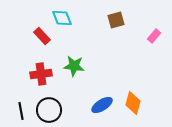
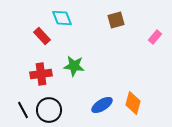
pink rectangle: moved 1 px right, 1 px down
black line: moved 2 px right, 1 px up; rotated 18 degrees counterclockwise
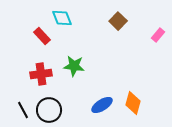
brown square: moved 2 px right, 1 px down; rotated 30 degrees counterclockwise
pink rectangle: moved 3 px right, 2 px up
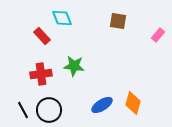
brown square: rotated 36 degrees counterclockwise
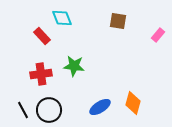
blue ellipse: moved 2 px left, 2 px down
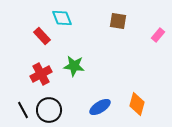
red cross: rotated 20 degrees counterclockwise
orange diamond: moved 4 px right, 1 px down
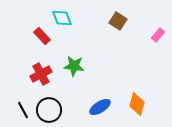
brown square: rotated 24 degrees clockwise
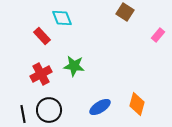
brown square: moved 7 px right, 9 px up
black line: moved 4 px down; rotated 18 degrees clockwise
